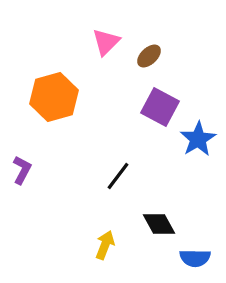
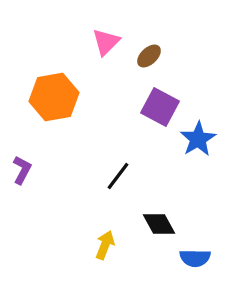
orange hexagon: rotated 6 degrees clockwise
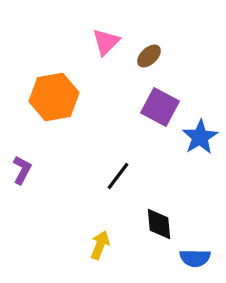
blue star: moved 2 px right, 2 px up
black diamond: rotated 24 degrees clockwise
yellow arrow: moved 5 px left
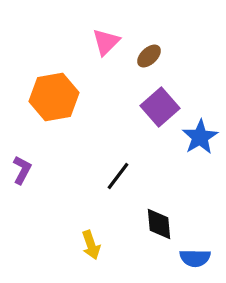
purple square: rotated 21 degrees clockwise
yellow arrow: moved 9 px left; rotated 140 degrees clockwise
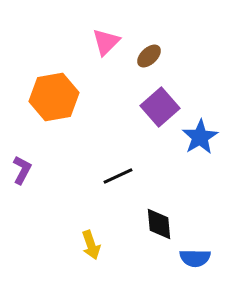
black line: rotated 28 degrees clockwise
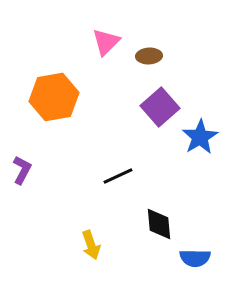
brown ellipse: rotated 40 degrees clockwise
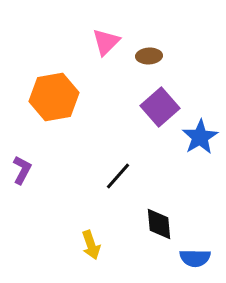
black line: rotated 24 degrees counterclockwise
